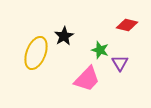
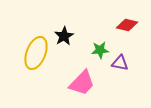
green star: rotated 24 degrees counterclockwise
purple triangle: rotated 48 degrees counterclockwise
pink trapezoid: moved 5 px left, 4 px down
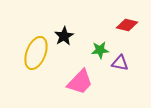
pink trapezoid: moved 2 px left, 1 px up
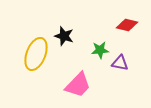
black star: rotated 24 degrees counterclockwise
yellow ellipse: moved 1 px down
pink trapezoid: moved 2 px left, 3 px down
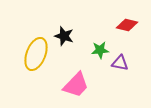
pink trapezoid: moved 2 px left
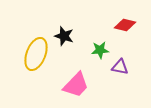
red diamond: moved 2 px left
purple triangle: moved 4 px down
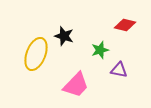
green star: rotated 12 degrees counterclockwise
purple triangle: moved 1 px left, 3 px down
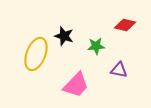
green star: moved 4 px left, 4 px up; rotated 12 degrees clockwise
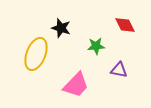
red diamond: rotated 50 degrees clockwise
black star: moved 3 px left, 8 px up
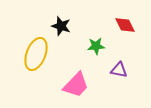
black star: moved 2 px up
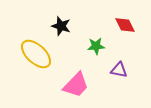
yellow ellipse: rotated 68 degrees counterclockwise
